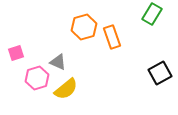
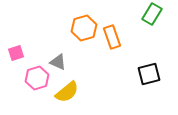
orange hexagon: moved 1 px down
black square: moved 11 px left, 1 px down; rotated 15 degrees clockwise
yellow semicircle: moved 1 px right, 3 px down
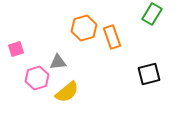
pink square: moved 4 px up
gray triangle: rotated 30 degrees counterclockwise
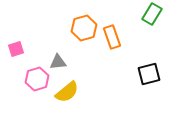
pink hexagon: moved 1 px down
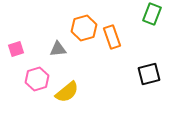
green rectangle: rotated 10 degrees counterclockwise
gray triangle: moved 13 px up
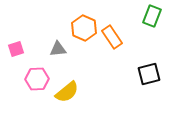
green rectangle: moved 2 px down
orange hexagon: rotated 20 degrees counterclockwise
orange rectangle: rotated 15 degrees counterclockwise
pink hexagon: rotated 15 degrees clockwise
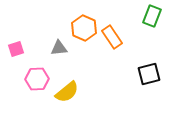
gray triangle: moved 1 px right, 1 px up
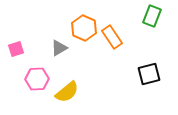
gray triangle: rotated 24 degrees counterclockwise
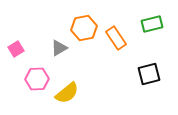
green rectangle: moved 8 px down; rotated 55 degrees clockwise
orange hexagon: rotated 25 degrees clockwise
orange rectangle: moved 4 px right, 1 px down
pink square: rotated 14 degrees counterclockwise
yellow semicircle: moved 1 px down
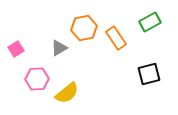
green rectangle: moved 2 px left, 2 px up; rotated 15 degrees counterclockwise
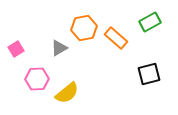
orange rectangle: rotated 15 degrees counterclockwise
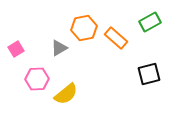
yellow semicircle: moved 1 px left, 1 px down
